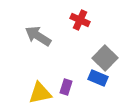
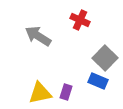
blue rectangle: moved 3 px down
purple rectangle: moved 5 px down
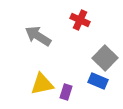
yellow triangle: moved 2 px right, 9 px up
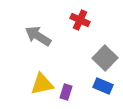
blue rectangle: moved 5 px right, 5 px down
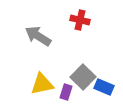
red cross: rotated 12 degrees counterclockwise
gray square: moved 22 px left, 19 px down
blue rectangle: moved 1 px right, 1 px down
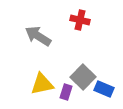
blue rectangle: moved 2 px down
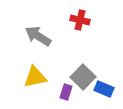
yellow triangle: moved 7 px left, 7 px up
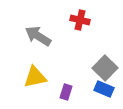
gray square: moved 22 px right, 9 px up
